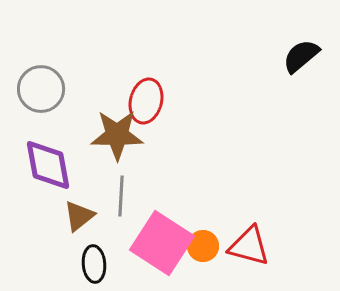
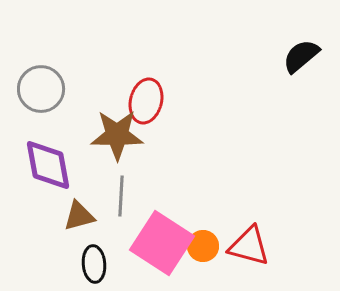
brown triangle: rotated 24 degrees clockwise
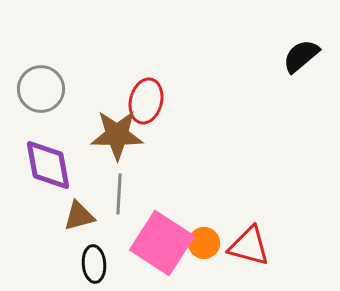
gray line: moved 2 px left, 2 px up
orange circle: moved 1 px right, 3 px up
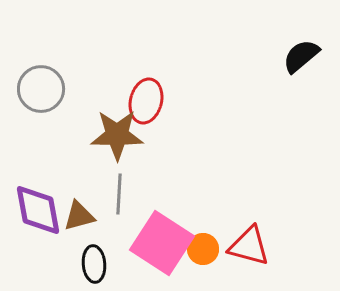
purple diamond: moved 10 px left, 45 px down
orange circle: moved 1 px left, 6 px down
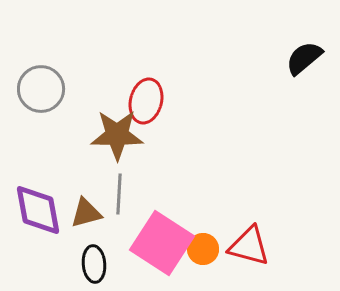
black semicircle: moved 3 px right, 2 px down
brown triangle: moved 7 px right, 3 px up
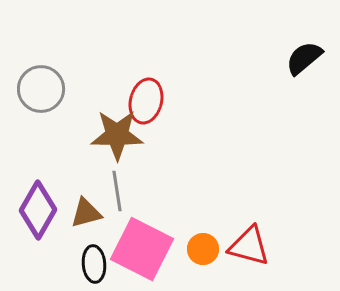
gray line: moved 2 px left, 3 px up; rotated 12 degrees counterclockwise
purple diamond: rotated 40 degrees clockwise
pink square: moved 20 px left, 6 px down; rotated 6 degrees counterclockwise
